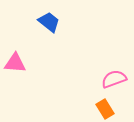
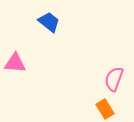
pink semicircle: rotated 50 degrees counterclockwise
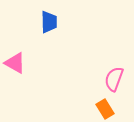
blue trapezoid: rotated 50 degrees clockwise
pink triangle: rotated 25 degrees clockwise
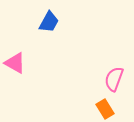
blue trapezoid: rotated 30 degrees clockwise
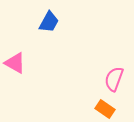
orange rectangle: rotated 24 degrees counterclockwise
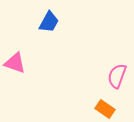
pink triangle: rotated 10 degrees counterclockwise
pink semicircle: moved 3 px right, 3 px up
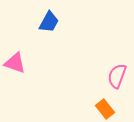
orange rectangle: rotated 18 degrees clockwise
